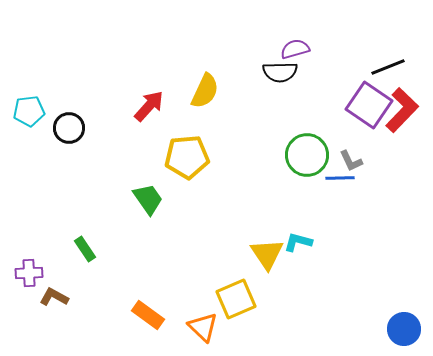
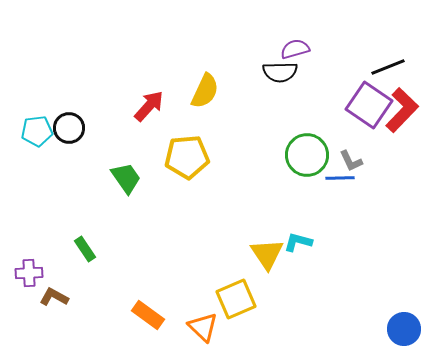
cyan pentagon: moved 8 px right, 20 px down
green trapezoid: moved 22 px left, 21 px up
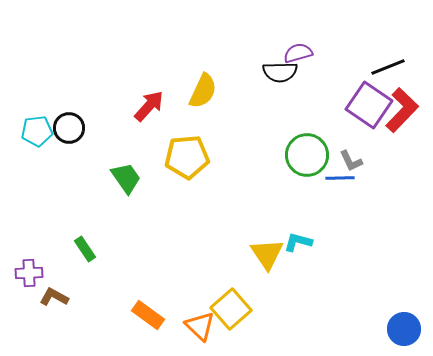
purple semicircle: moved 3 px right, 4 px down
yellow semicircle: moved 2 px left
yellow square: moved 5 px left, 10 px down; rotated 18 degrees counterclockwise
orange triangle: moved 3 px left, 1 px up
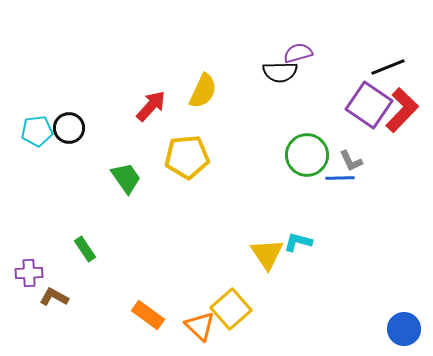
red arrow: moved 2 px right
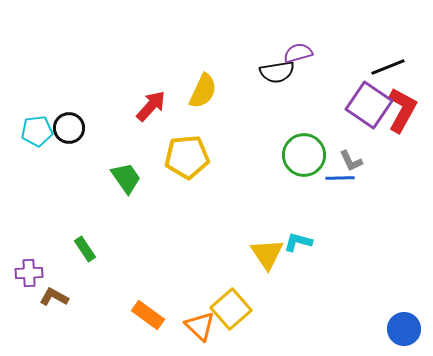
black semicircle: moved 3 px left; rotated 8 degrees counterclockwise
red L-shape: rotated 15 degrees counterclockwise
green circle: moved 3 px left
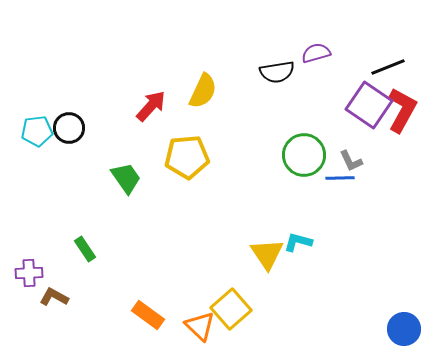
purple semicircle: moved 18 px right
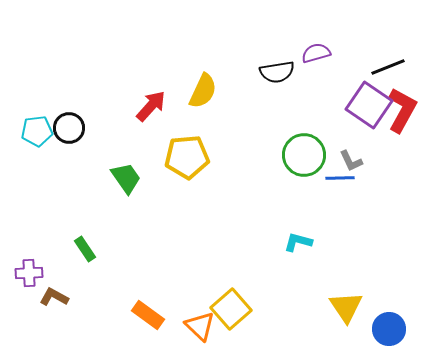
yellow triangle: moved 79 px right, 53 px down
blue circle: moved 15 px left
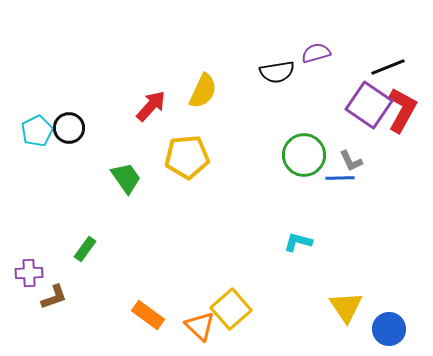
cyan pentagon: rotated 20 degrees counterclockwise
green rectangle: rotated 70 degrees clockwise
brown L-shape: rotated 132 degrees clockwise
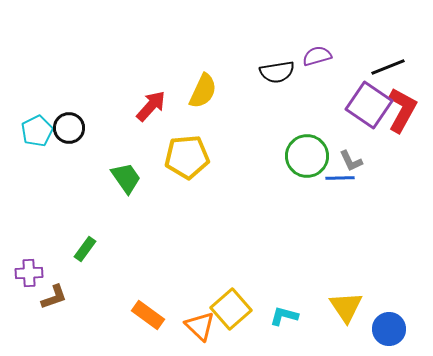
purple semicircle: moved 1 px right, 3 px down
green circle: moved 3 px right, 1 px down
cyan L-shape: moved 14 px left, 74 px down
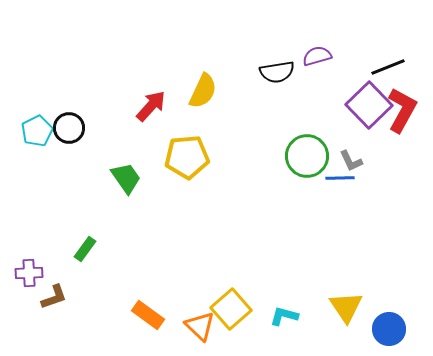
purple square: rotated 12 degrees clockwise
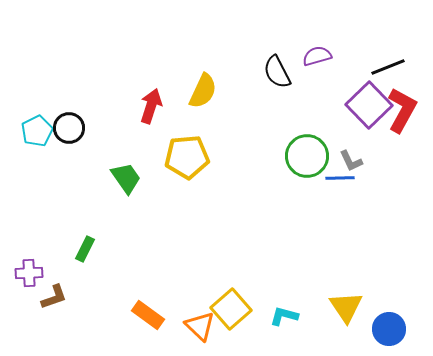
black semicircle: rotated 72 degrees clockwise
red arrow: rotated 24 degrees counterclockwise
green rectangle: rotated 10 degrees counterclockwise
